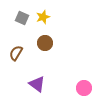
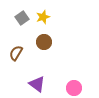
gray square: rotated 32 degrees clockwise
brown circle: moved 1 px left, 1 px up
pink circle: moved 10 px left
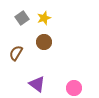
yellow star: moved 1 px right, 1 px down
